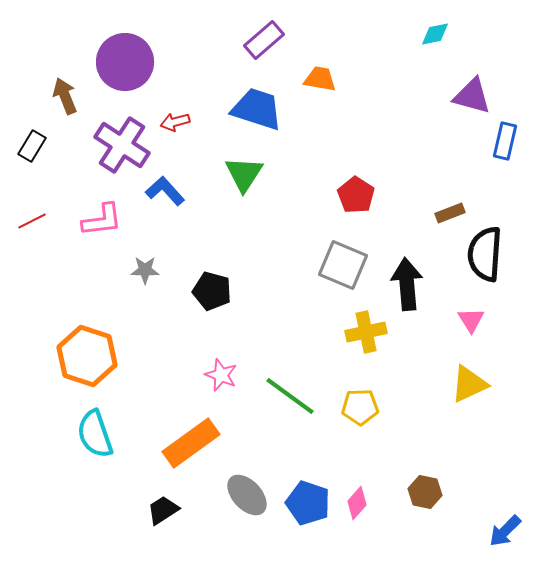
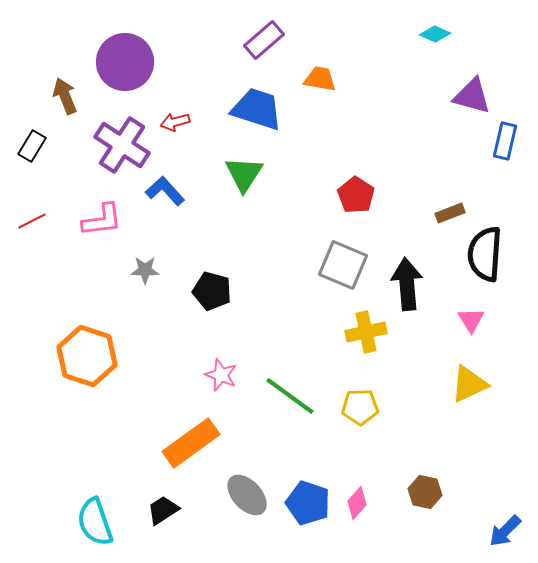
cyan diamond: rotated 36 degrees clockwise
cyan semicircle: moved 88 px down
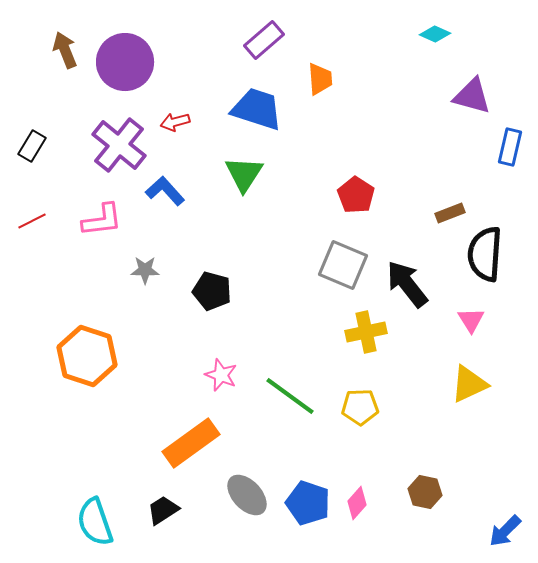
orange trapezoid: rotated 76 degrees clockwise
brown arrow: moved 46 px up
blue rectangle: moved 5 px right, 6 px down
purple cross: moved 3 px left; rotated 6 degrees clockwise
black arrow: rotated 33 degrees counterclockwise
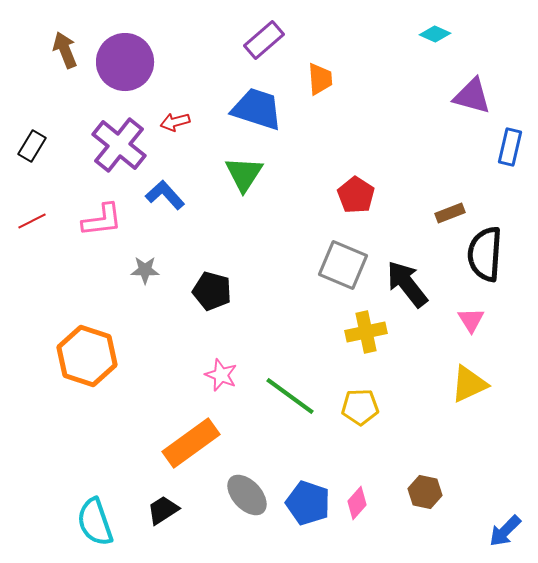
blue L-shape: moved 4 px down
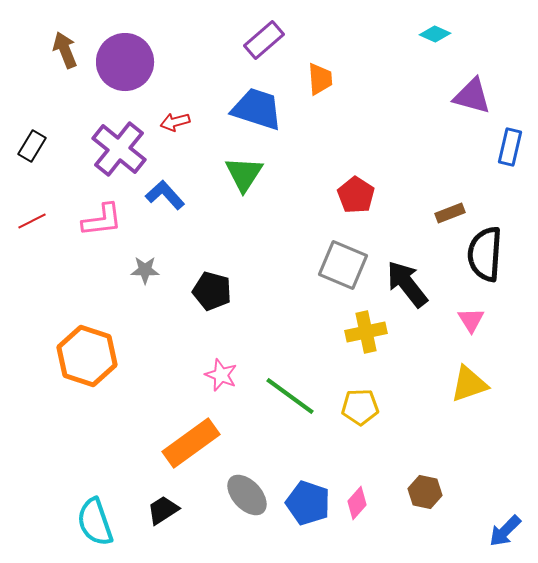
purple cross: moved 4 px down
yellow triangle: rotated 6 degrees clockwise
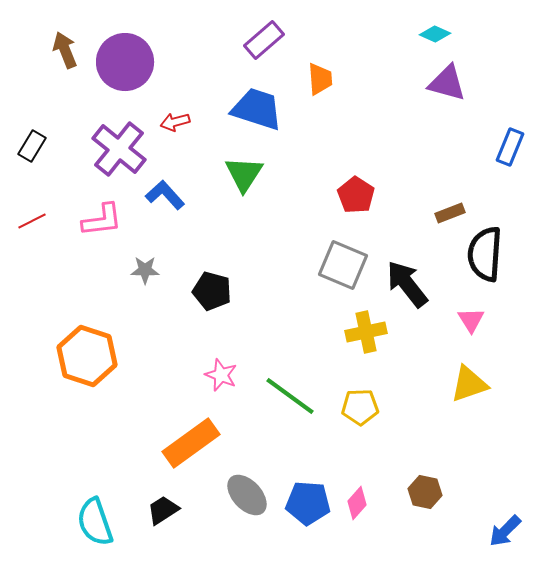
purple triangle: moved 25 px left, 13 px up
blue rectangle: rotated 9 degrees clockwise
blue pentagon: rotated 15 degrees counterclockwise
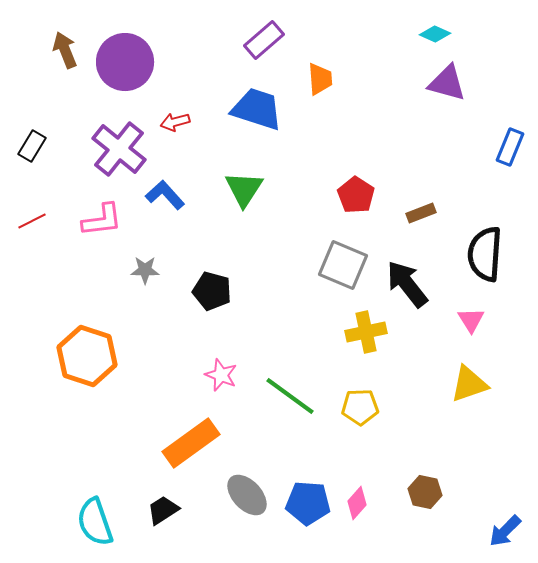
green triangle: moved 15 px down
brown rectangle: moved 29 px left
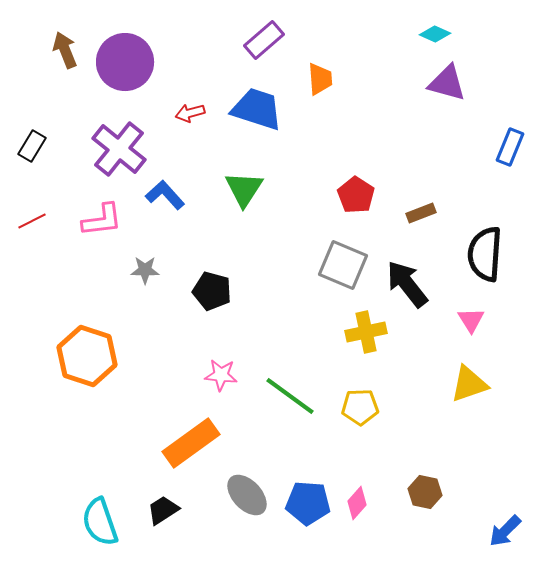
red arrow: moved 15 px right, 9 px up
pink star: rotated 16 degrees counterclockwise
cyan semicircle: moved 5 px right
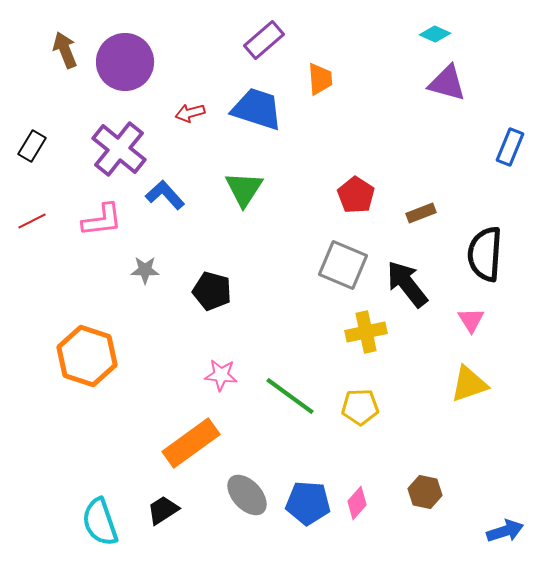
blue arrow: rotated 153 degrees counterclockwise
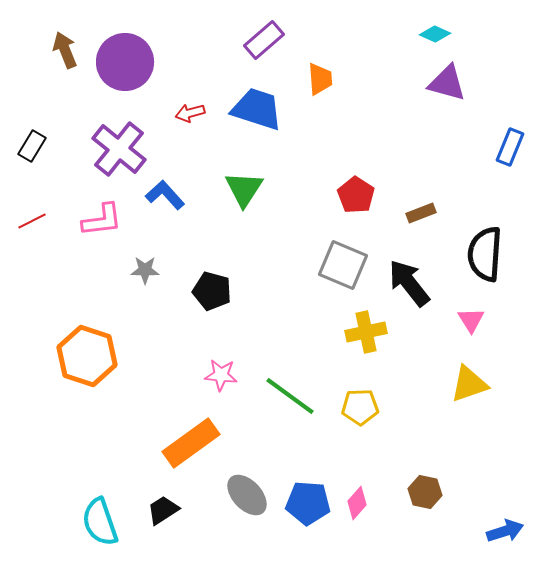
black arrow: moved 2 px right, 1 px up
